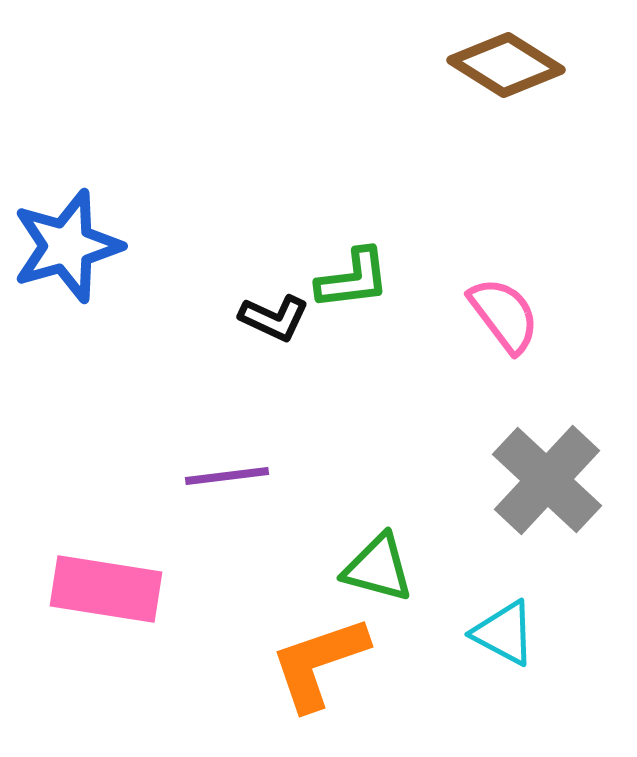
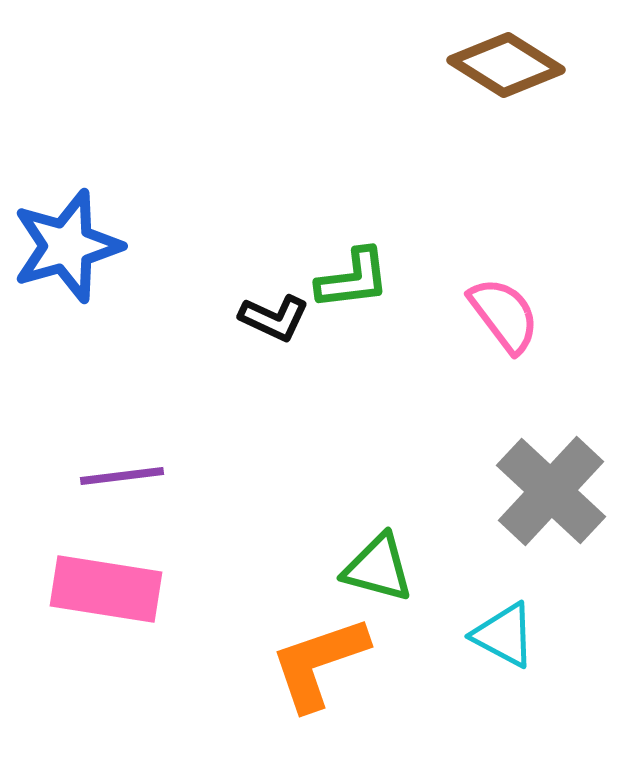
purple line: moved 105 px left
gray cross: moved 4 px right, 11 px down
cyan triangle: moved 2 px down
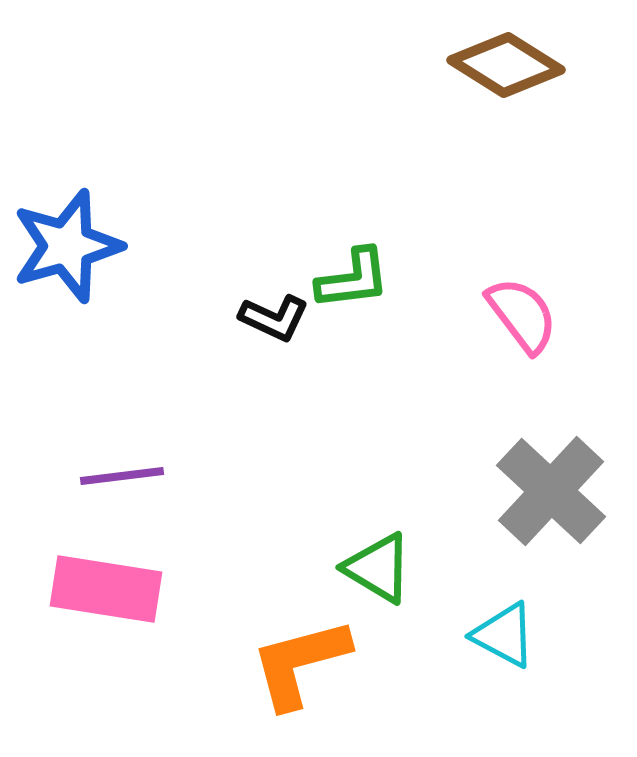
pink semicircle: moved 18 px right
green triangle: rotated 16 degrees clockwise
orange L-shape: moved 19 px left; rotated 4 degrees clockwise
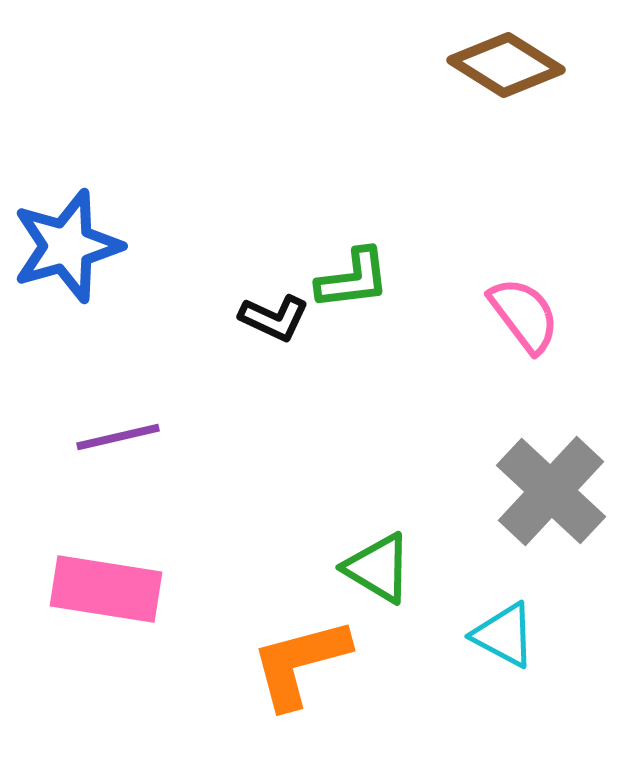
pink semicircle: moved 2 px right
purple line: moved 4 px left, 39 px up; rotated 6 degrees counterclockwise
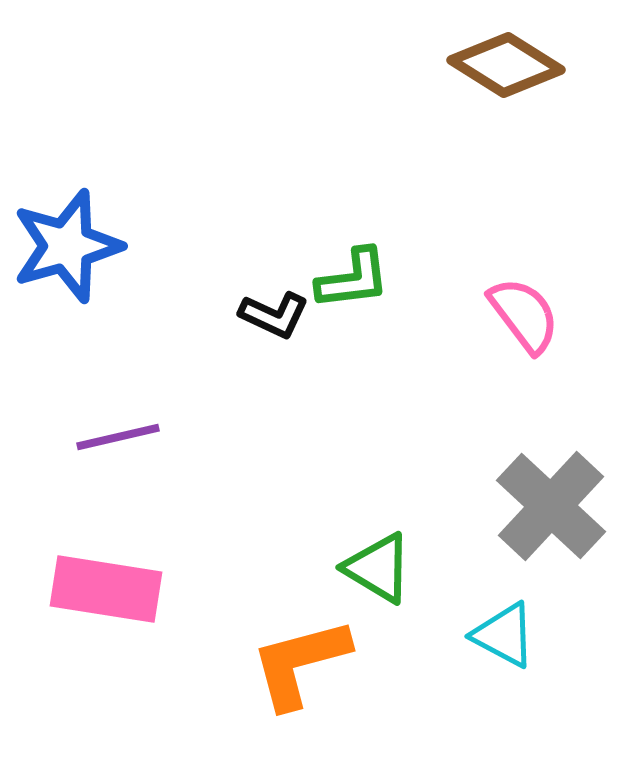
black L-shape: moved 3 px up
gray cross: moved 15 px down
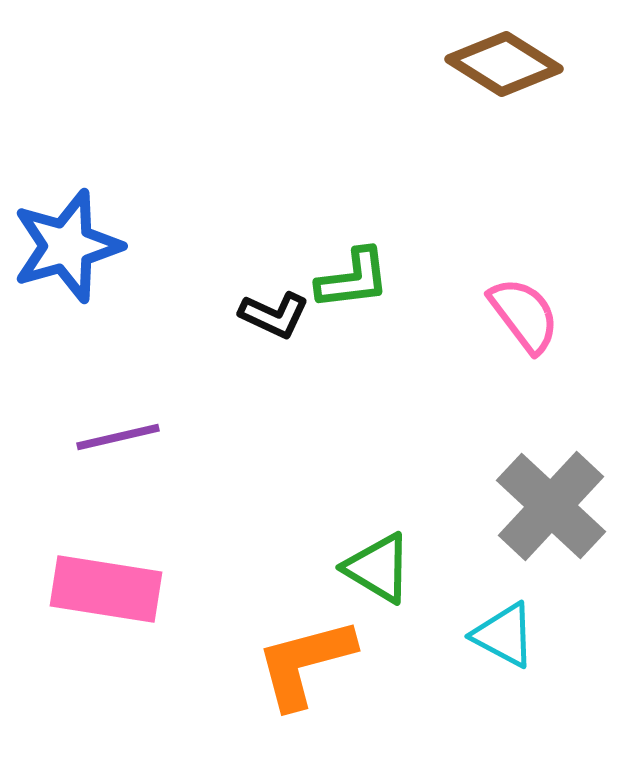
brown diamond: moved 2 px left, 1 px up
orange L-shape: moved 5 px right
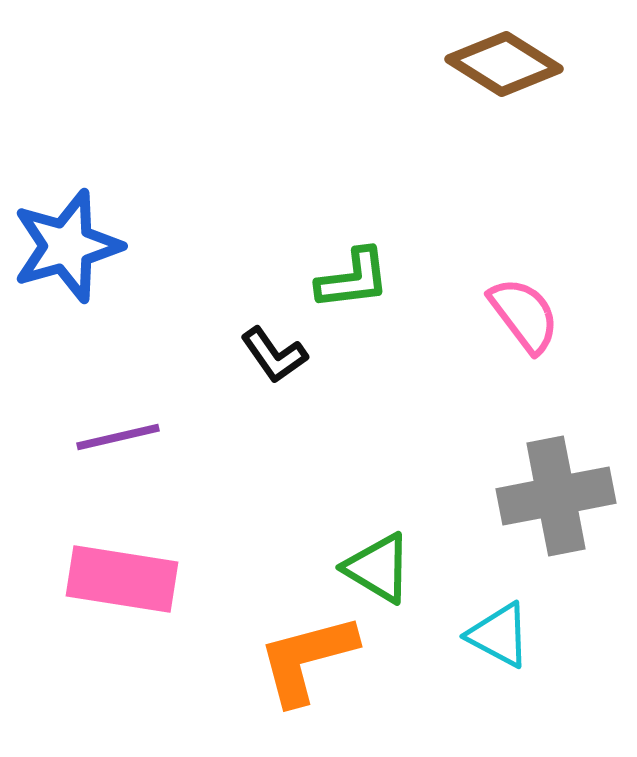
black L-shape: moved 40 px down; rotated 30 degrees clockwise
gray cross: moved 5 px right, 10 px up; rotated 36 degrees clockwise
pink rectangle: moved 16 px right, 10 px up
cyan triangle: moved 5 px left
orange L-shape: moved 2 px right, 4 px up
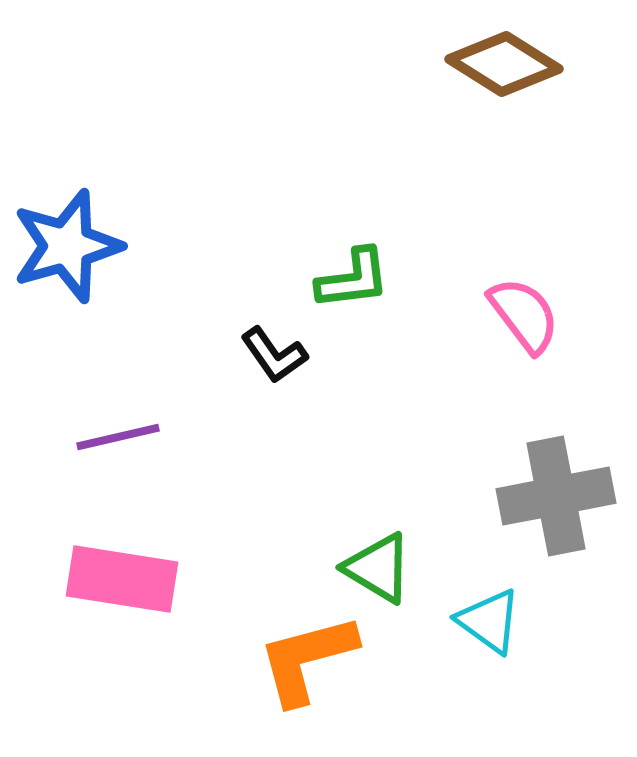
cyan triangle: moved 10 px left, 14 px up; rotated 8 degrees clockwise
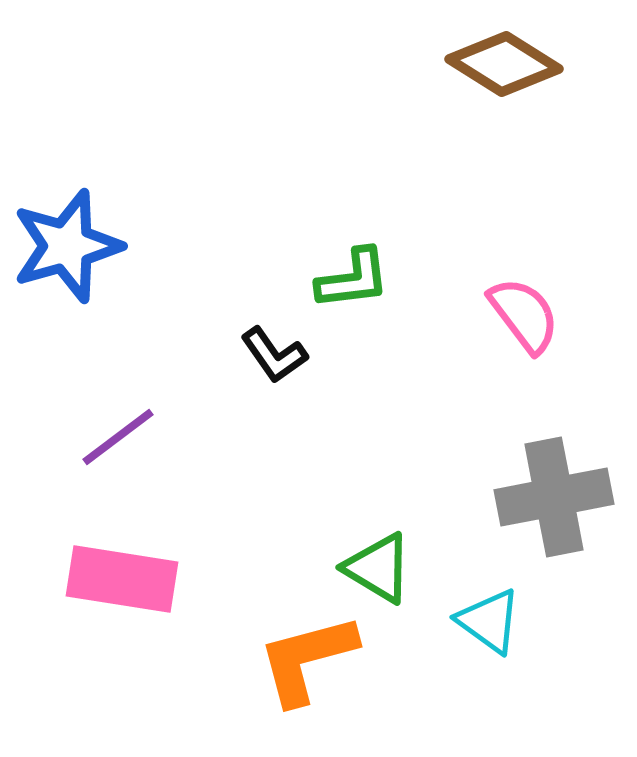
purple line: rotated 24 degrees counterclockwise
gray cross: moved 2 px left, 1 px down
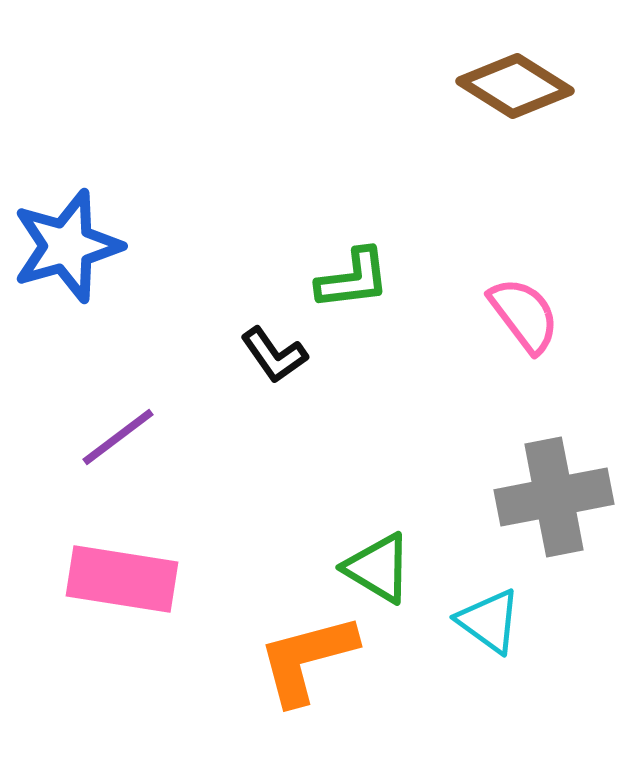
brown diamond: moved 11 px right, 22 px down
